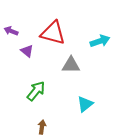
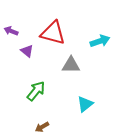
brown arrow: rotated 128 degrees counterclockwise
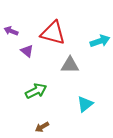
gray triangle: moved 1 px left
green arrow: rotated 25 degrees clockwise
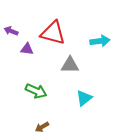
cyan arrow: rotated 12 degrees clockwise
purple triangle: moved 2 px up; rotated 32 degrees counterclockwise
green arrow: rotated 50 degrees clockwise
cyan triangle: moved 1 px left, 6 px up
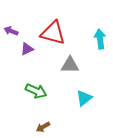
cyan arrow: moved 2 px up; rotated 90 degrees counterclockwise
purple triangle: rotated 32 degrees counterclockwise
brown arrow: moved 1 px right
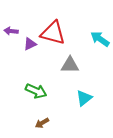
purple arrow: rotated 16 degrees counterclockwise
cyan arrow: rotated 48 degrees counterclockwise
purple triangle: moved 3 px right, 5 px up
brown arrow: moved 1 px left, 4 px up
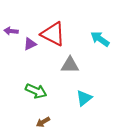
red triangle: moved 1 px down; rotated 12 degrees clockwise
brown arrow: moved 1 px right, 1 px up
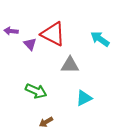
purple triangle: rotated 48 degrees counterclockwise
cyan triangle: rotated 12 degrees clockwise
brown arrow: moved 3 px right
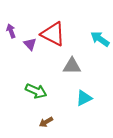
purple arrow: rotated 64 degrees clockwise
gray triangle: moved 2 px right, 1 px down
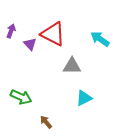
purple arrow: rotated 40 degrees clockwise
green arrow: moved 15 px left, 6 px down
brown arrow: rotated 80 degrees clockwise
